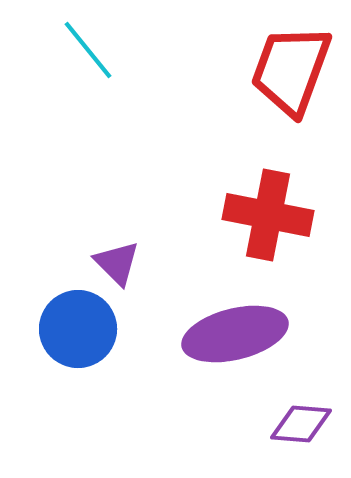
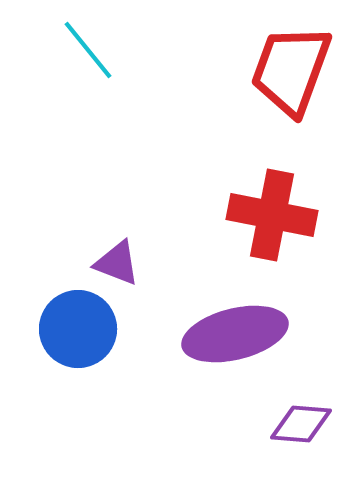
red cross: moved 4 px right
purple triangle: rotated 24 degrees counterclockwise
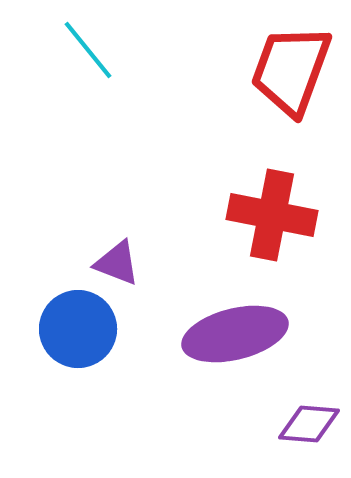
purple diamond: moved 8 px right
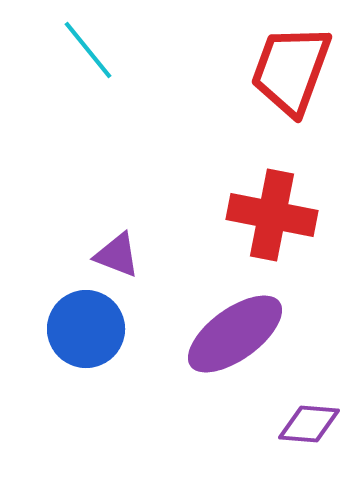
purple triangle: moved 8 px up
blue circle: moved 8 px right
purple ellipse: rotated 22 degrees counterclockwise
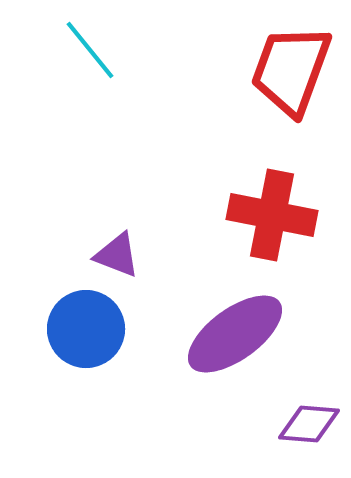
cyan line: moved 2 px right
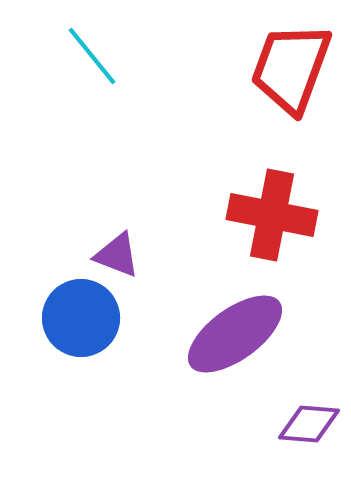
cyan line: moved 2 px right, 6 px down
red trapezoid: moved 2 px up
blue circle: moved 5 px left, 11 px up
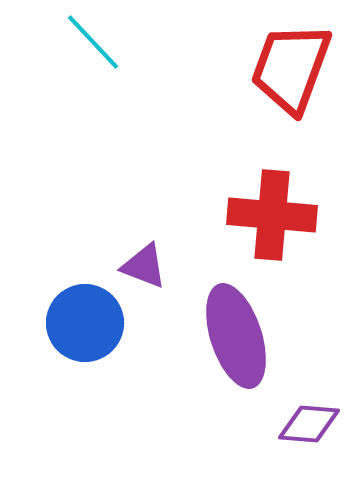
cyan line: moved 1 px right, 14 px up; rotated 4 degrees counterclockwise
red cross: rotated 6 degrees counterclockwise
purple triangle: moved 27 px right, 11 px down
blue circle: moved 4 px right, 5 px down
purple ellipse: moved 1 px right, 2 px down; rotated 72 degrees counterclockwise
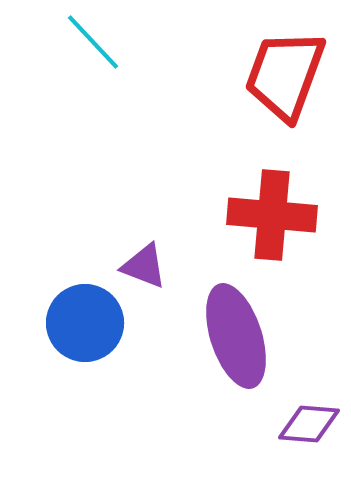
red trapezoid: moved 6 px left, 7 px down
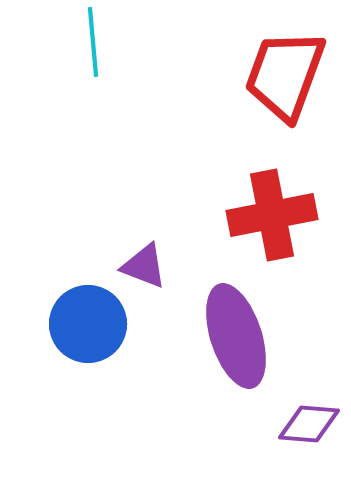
cyan line: rotated 38 degrees clockwise
red cross: rotated 16 degrees counterclockwise
blue circle: moved 3 px right, 1 px down
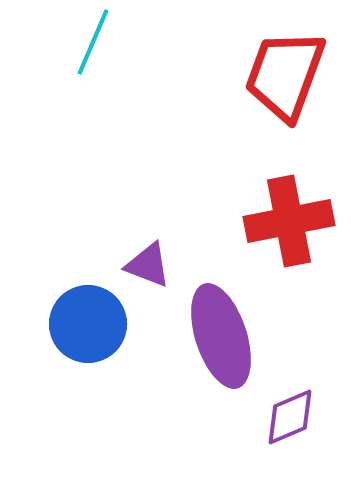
cyan line: rotated 28 degrees clockwise
red cross: moved 17 px right, 6 px down
purple triangle: moved 4 px right, 1 px up
purple ellipse: moved 15 px left
purple diamond: moved 19 px left, 7 px up; rotated 28 degrees counterclockwise
